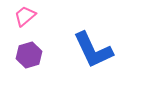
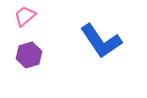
blue L-shape: moved 8 px right, 9 px up; rotated 9 degrees counterclockwise
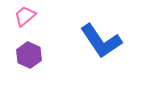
purple hexagon: rotated 20 degrees counterclockwise
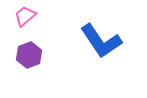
purple hexagon: rotated 15 degrees clockwise
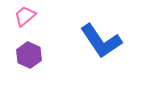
purple hexagon: rotated 15 degrees counterclockwise
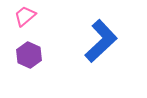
blue L-shape: rotated 99 degrees counterclockwise
